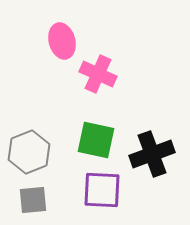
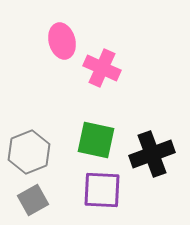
pink cross: moved 4 px right, 6 px up
gray square: rotated 24 degrees counterclockwise
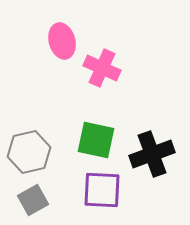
gray hexagon: rotated 9 degrees clockwise
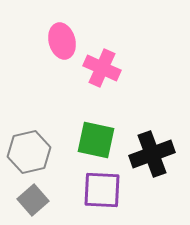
gray square: rotated 12 degrees counterclockwise
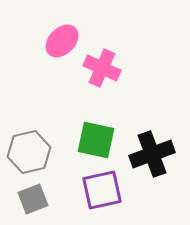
pink ellipse: rotated 60 degrees clockwise
purple square: rotated 15 degrees counterclockwise
gray square: moved 1 px up; rotated 20 degrees clockwise
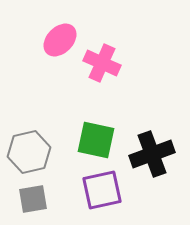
pink ellipse: moved 2 px left, 1 px up
pink cross: moved 5 px up
gray square: rotated 12 degrees clockwise
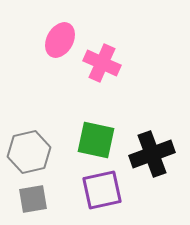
pink ellipse: rotated 16 degrees counterclockwise
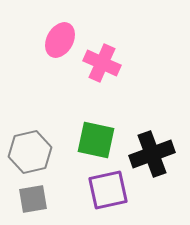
gray hexagon: moved 1 px right
purple square: moved 6 px right
